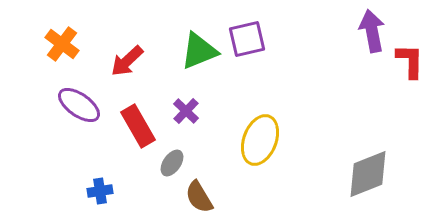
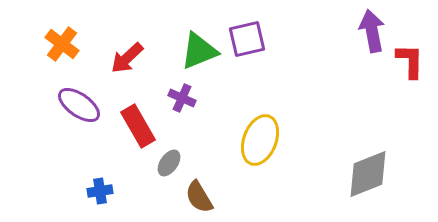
red arrow: moved 3 px up
purple cross: moved 4 px left, 13 px up; rotated 20 degrees counterclockwise
gray ellipse: moved 3 px left
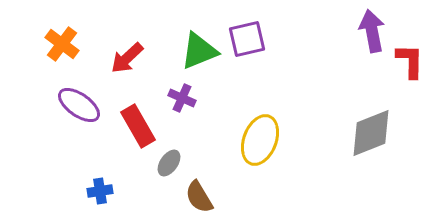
gray diamond: moved 3 px right, 41 px up
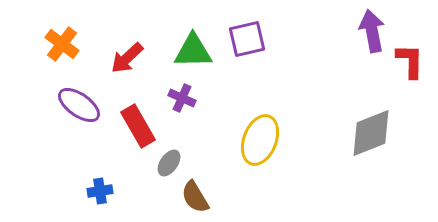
green triangle: moved 6 px left; rotated 21 degrees clockwise
brown semicircle: moved 4 px left
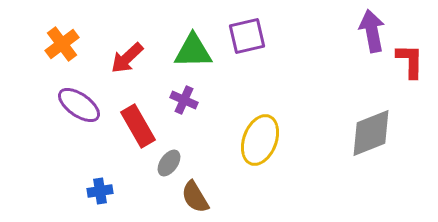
purple square: moved 3 px up
orange cross: rotated 16 degrees clockwise
purple cross: moved 2 px right, 2 px down
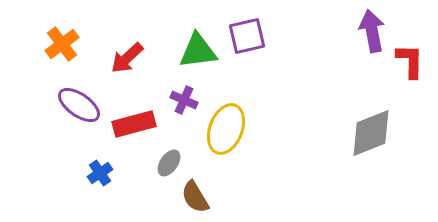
green triangle: moved 5 px right; rotated 6 degrees counterclockwise
red rectangle: moved 4 px left, 2 px up; rotated 75 degrees counterclockwise
yellow ellipse: moved 34 px left, 11 px up
blue cross: moved 18 px up; rotated 25 degrees counterclockwise
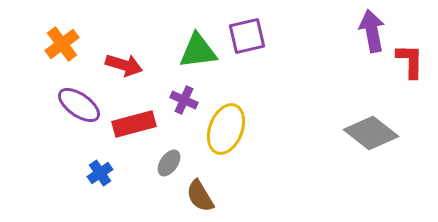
red arrow: moved 3 px left, 7 px down; rotated 120 degrees counterclockwise
gray diamond: rotated 60 degrees clockwise
brown semicircle: moved 5 px right, 1 px up
